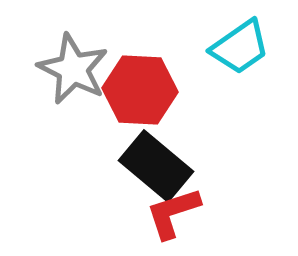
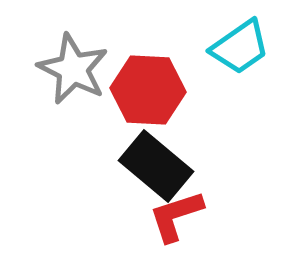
red hexagon: moved 8 px right
red L-shape: moved 3 px right, 3 px down
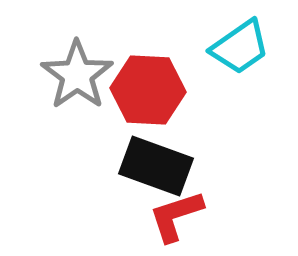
gray star: moved 4 px right, 6 px down; rotated 10 degrees clockwise
black rectangle: rotated 20 degrees counterclockwise
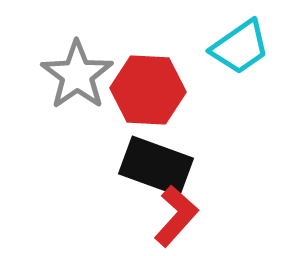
red L-shape: rotated 150 degrees clockwise
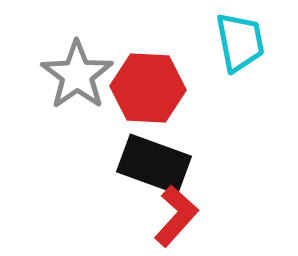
cyan trapezoid: moved 5 px up; rotated 66 degrees counterclockwise
red hexagon: moved 2 px up
black rectangle: moved 2 px left, 2 px up
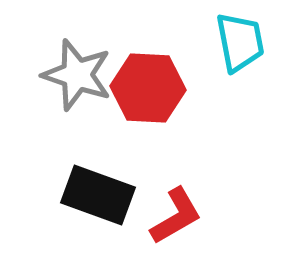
gray star: rotated 18 degrees counterclockwise
black rectangle: moved 56 px left, 31 px down
red L-shape: rotated 18 degrees clockwise
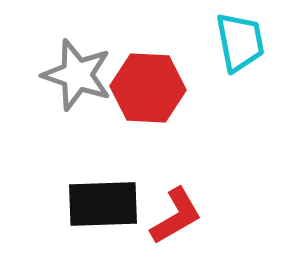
black rectangle: moved 5 px right, 9 px down; rotated 22 degrees counterclockwise
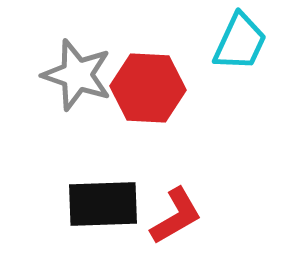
cyan trapezoid: rotated 36 degrees clockwise
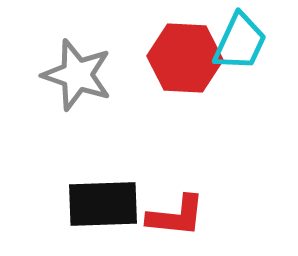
red hexagon: moved 37 px right, 30 px up
red L-shape: rotated 36 degrees clockwise
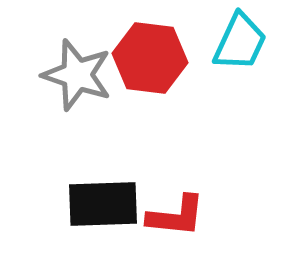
red hexagon: moved 35 px left; rotated 4 degrees clockwise
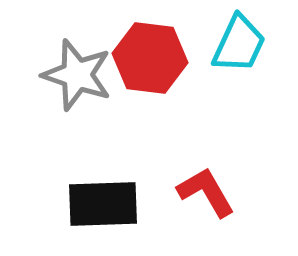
cyan trapezoid: moved 1 px left, 2 px down
red L-shape: moved 30 px right, 24 px up; rotated 126 degrees counterclockwise
